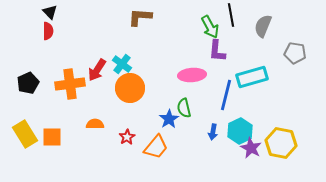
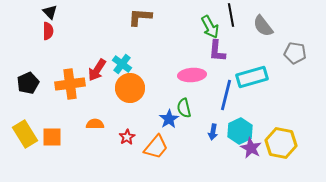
gray semicircle: rotated 60 degrees counterclockwise
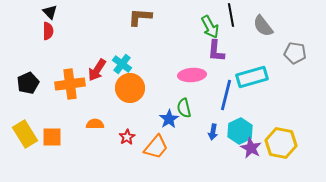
purple L-shape: moved 1 px left
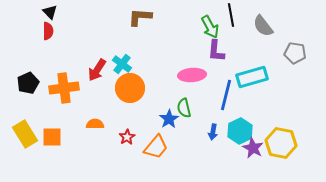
orange cross: moved 6 px left, 4 px down
purple star: moved 2 px right
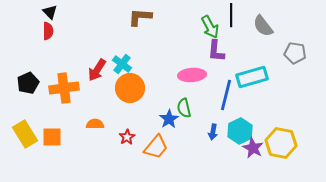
black line: rotated 10 degrees clockwise
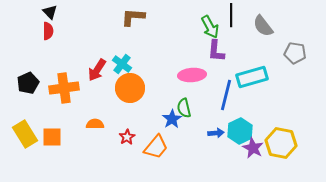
brown L-shape: moved 7 px left
blue star: moved 3 px right
blue arrow: moved 3 px right, 1 px down; rotated 105 degrees counterclockwise
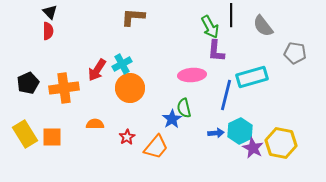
cyan cross: rotated 24 degrees clockwise
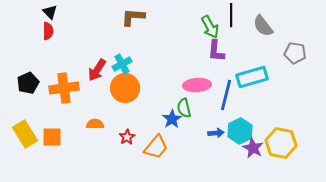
pink ellipse: moved 5 px right, 10 px down
orange circle: moved 5 px left
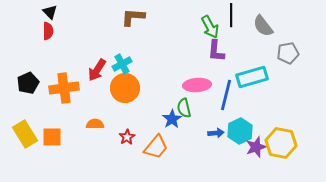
gray pentagon: moved 7 px left; rotated 20 degrees counterclockwise
purple star: moved 3 px right, 1 px up; rotated 25 degrees clockwise
